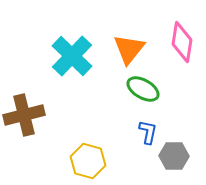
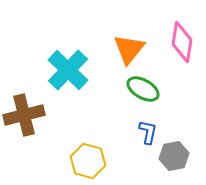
cyan cross: moved 4 px left, 14 px down
gray hexagon: rotated 12 degrees counterclockwise
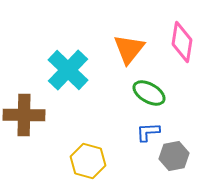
green ellipse: moved 6 px right, 4 px down
brown cross: rotated 15 degrees clockwise
blue L-shape: rotated 105 degrees counterclockwise
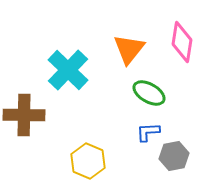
yellow hexagon: rotated 8 degrees clockwise
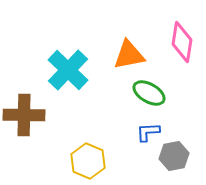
orange triangle: moved 6 px down; rotated 40 degrees clockwise
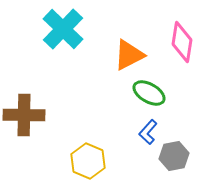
orange triangle: rotated 16 degrees counterclockwise
cyan cross: moved 5 px left, 41 px up
blue L-shape: rotated 45 degrees counterclockwise
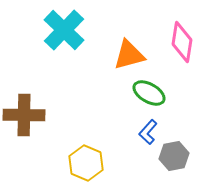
cyan cross: moved 1 px right, 1 px down
orange triangle: rotated 12 degrees clockwise
yellow hexagon: moved 2 px left, 2 px down
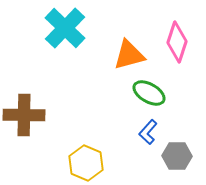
cyan cross: moved 1 px right, 2 px up
pink diamond: moved 5 px left; rotated 9 degrees clockwise
gray hexagon: moved 3 px right; rotated 12 degrees clockwise
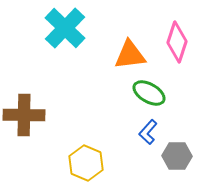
orange triangle: moved 1 px right; rotated 8 degrees clockwise
